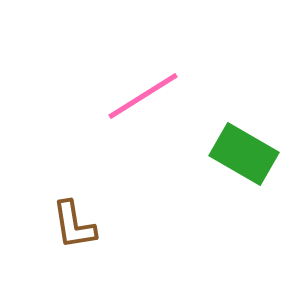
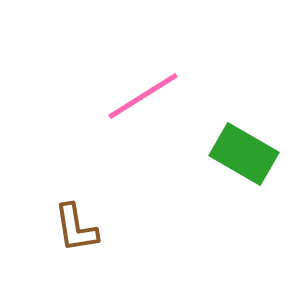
brown L-shape: moved 2 px right, 3 px down
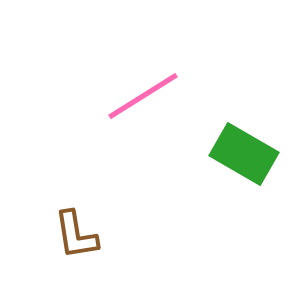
brown L-shape: moved 7 px down
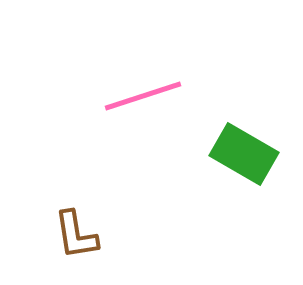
pink line: rotated 14 degrees clockwise
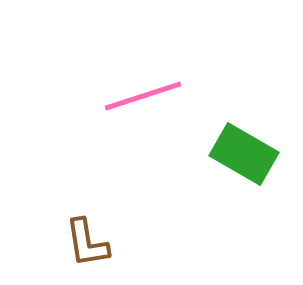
brown L-shape: moved 11 px right, 8 px down
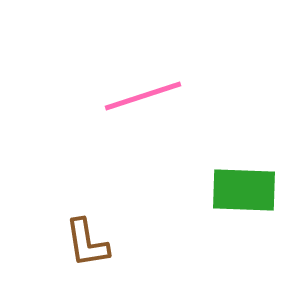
green rectangle: moved 36 px down; rotated 28 degrees counterclockwise
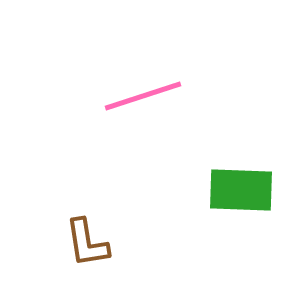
green rectangle: moved 3 px left
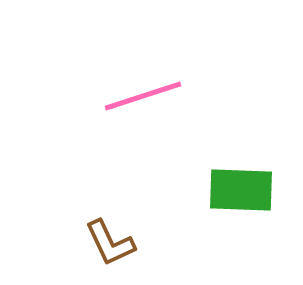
brown L-shape: moved 23 px right; rotated 16 degrees counterclockwise
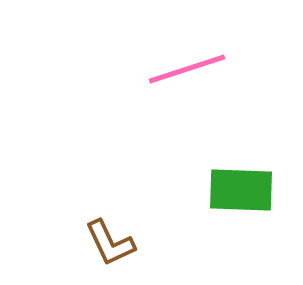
pink line: moved 44 px right, 27 px up
